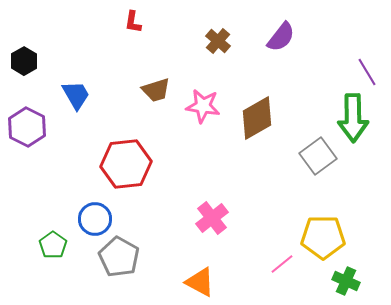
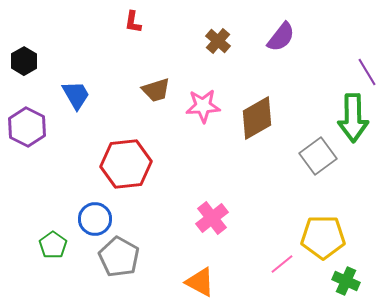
pink star: rotated 12 degrees counterclockwise
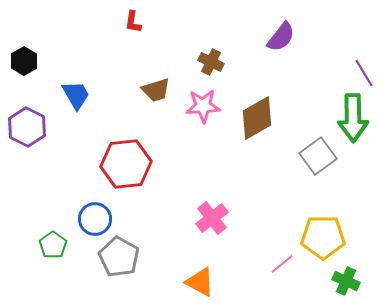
brown cross: moved 7 px left, 21 px down; rotated 15 degrees counterclockwise
purple line: moved 3 px left, 1 px down
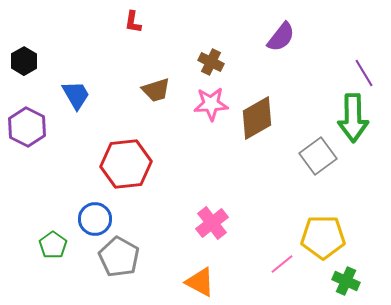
pink star: moved 8 px right, 2 px up
pink cross: moved 5 px down
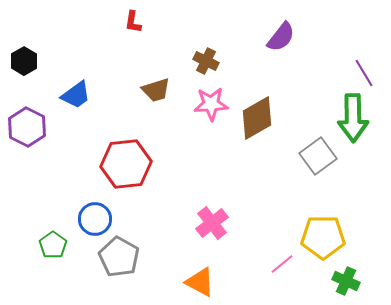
brown cross: moved 5 px left, 1 px up
blue trapezoid: rotated 84 degrees clockwise
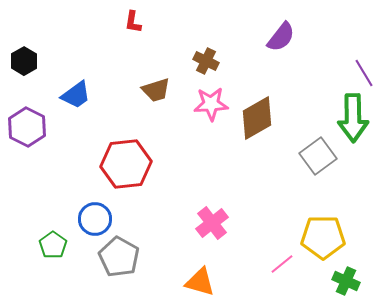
orange triangle: rotated 12 degrees counterclockwise
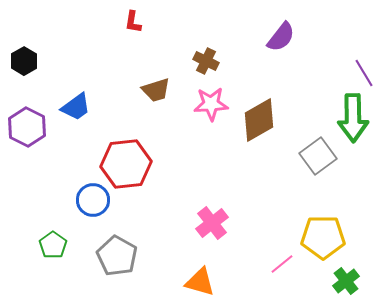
blue trapezoid: moved 12 px down
brown diamond: moved 2 px right, 2 px down
blue circle: moved 2 px left, 19 px up
gray pentagon: moved 2 px left, 1 px up
green cross: rotated 28 degrees clockwise
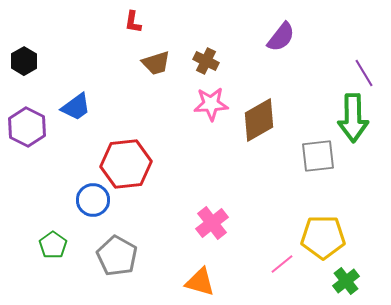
brown trapezoid: moved 27 px up
gray square: rotated 30 degrees clockwise
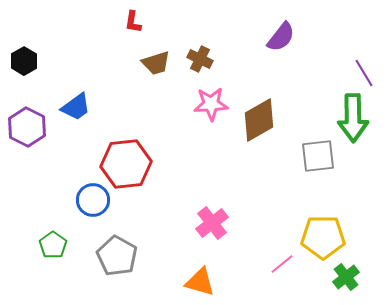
brown cross: moved 6 px left, 2 px up
green cross: moved 4 px up
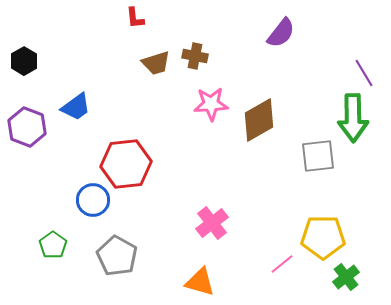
red L-shape: moved 2 px right, 4 px up; rotated 15 degrees counterclockwise
purple semicircle: moved 4 px up
brown cross: moved 5 px left, 3 px up; rotated 15 degrees counterclockwise
purple hexagon: rotated 6 degrees counterclockwise
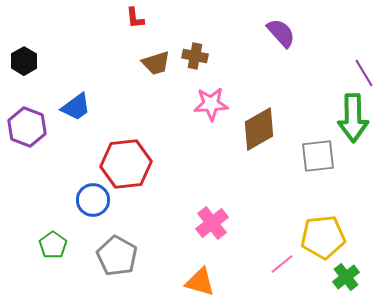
purple semicircle: rotated 80 degrees counterclockwise
brown diamond: moved 9 px down
yellow pentagon: rotated 6 degrees counterclockwise
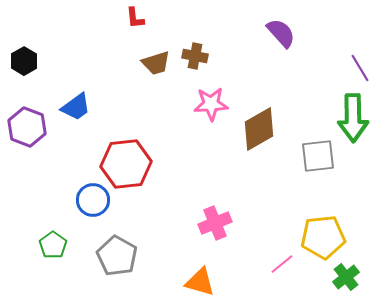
purple line: moved 4 px left, 5 px up
pink cross: moved 3 px right; rotated 16 degrees clockwise
